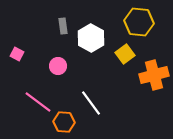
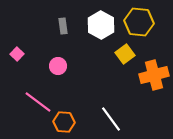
white hexagon: moved 10 px right, 13 px up
pink square: rotated 16 degrees clockwise
white line: moved 20 px right, 16 px down
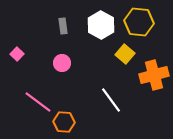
yellow square: rotated 12 degrees counterclockwise
pink circle: moved 4 px right, 3 px up
white line: moved 19 px up
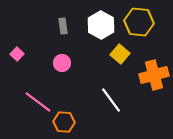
yellow square: moved 5 px left
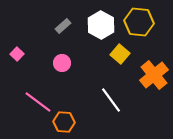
gray rectangle: rotated 56 degrees clockwise
orange cross: rotated 24 degrees counterclockwise
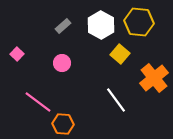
orange cross: moved 3 px down
white line: moved 5 px right
orange hexagon: moved 1 px left, 2 px down
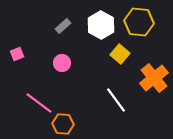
pink square: rotated 24 degrees clockwise
pink line: moved 1 px right, 1 px down
